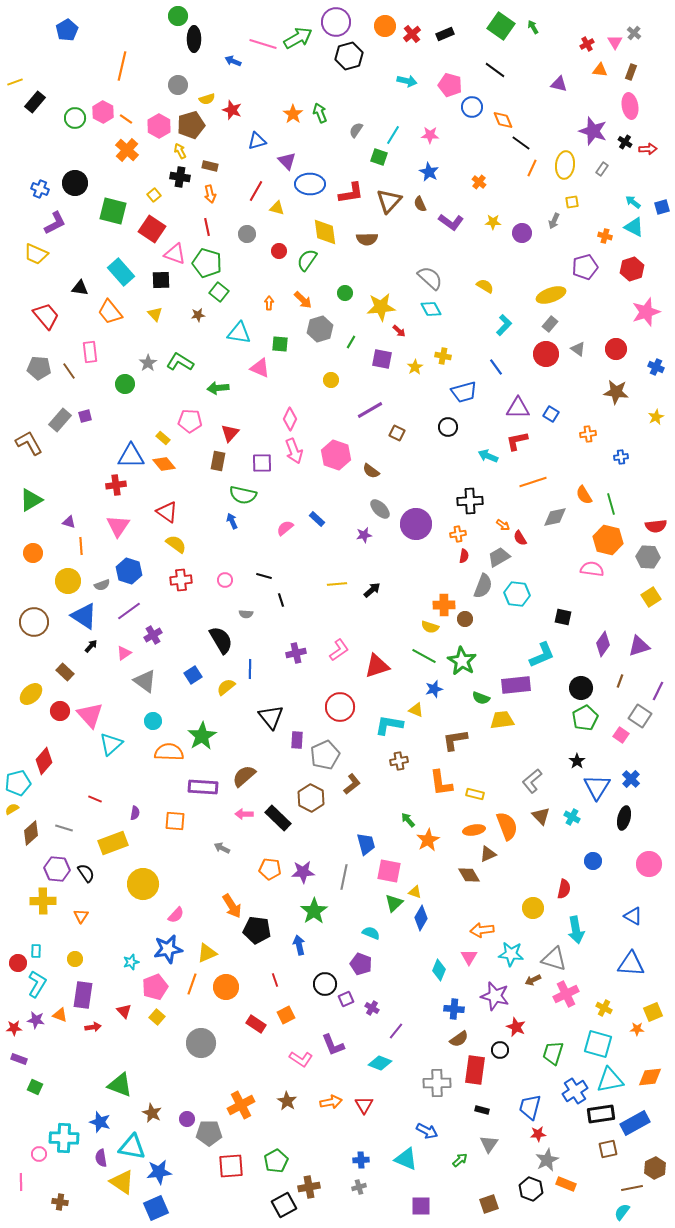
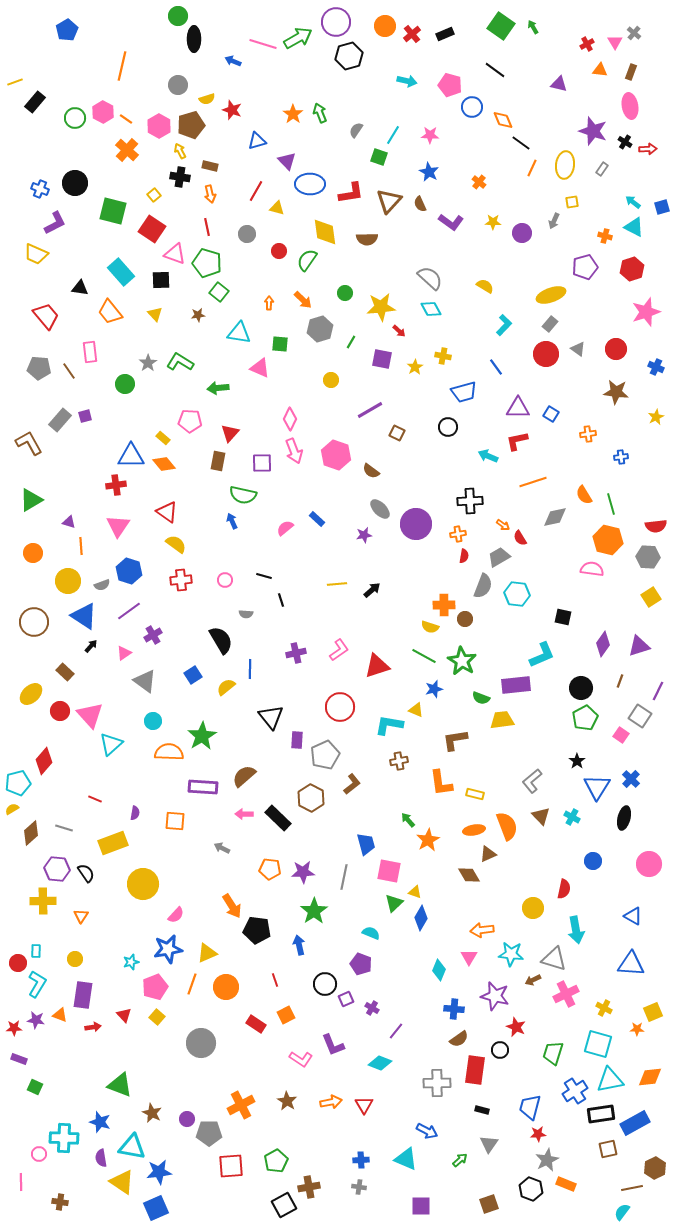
red triangle at (124, 1011): moved 4 px down
gray cross at (359, 1187): rotated 24 degrees clockwise
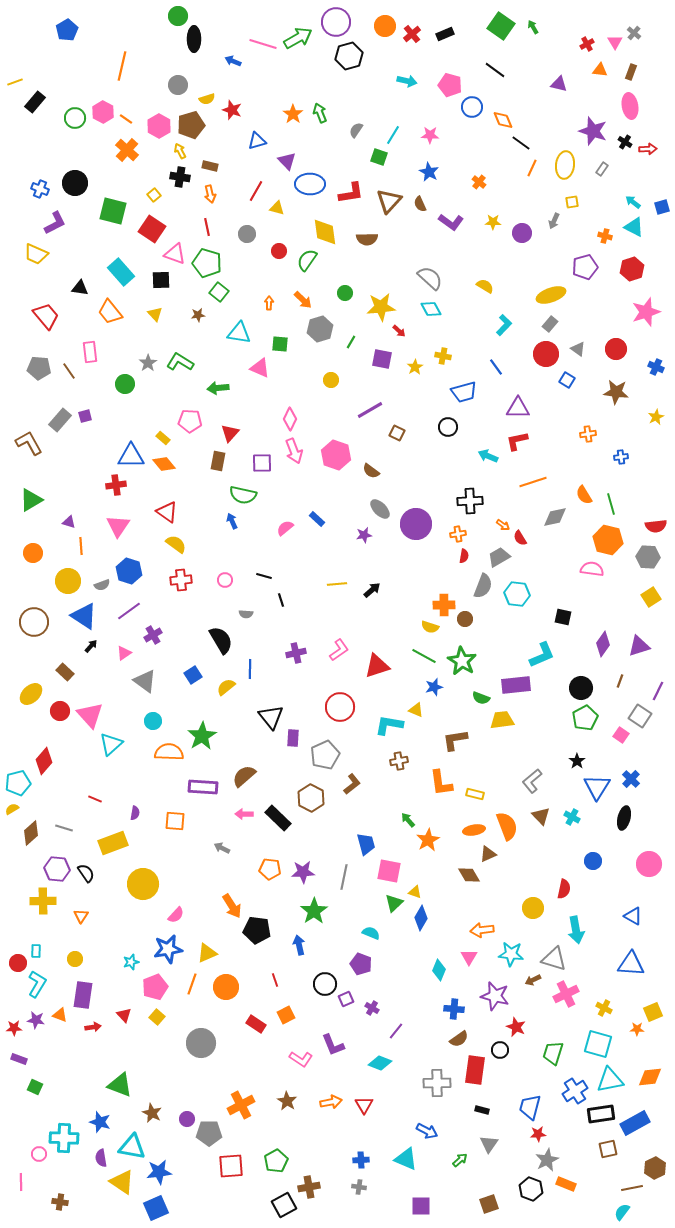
blue square at (551, 414): moved 16 px right, 34 px up
blue star at (434, 689): moved 2 px up
purple rectangle at (297, 740): moved 4 px left, 2 px up
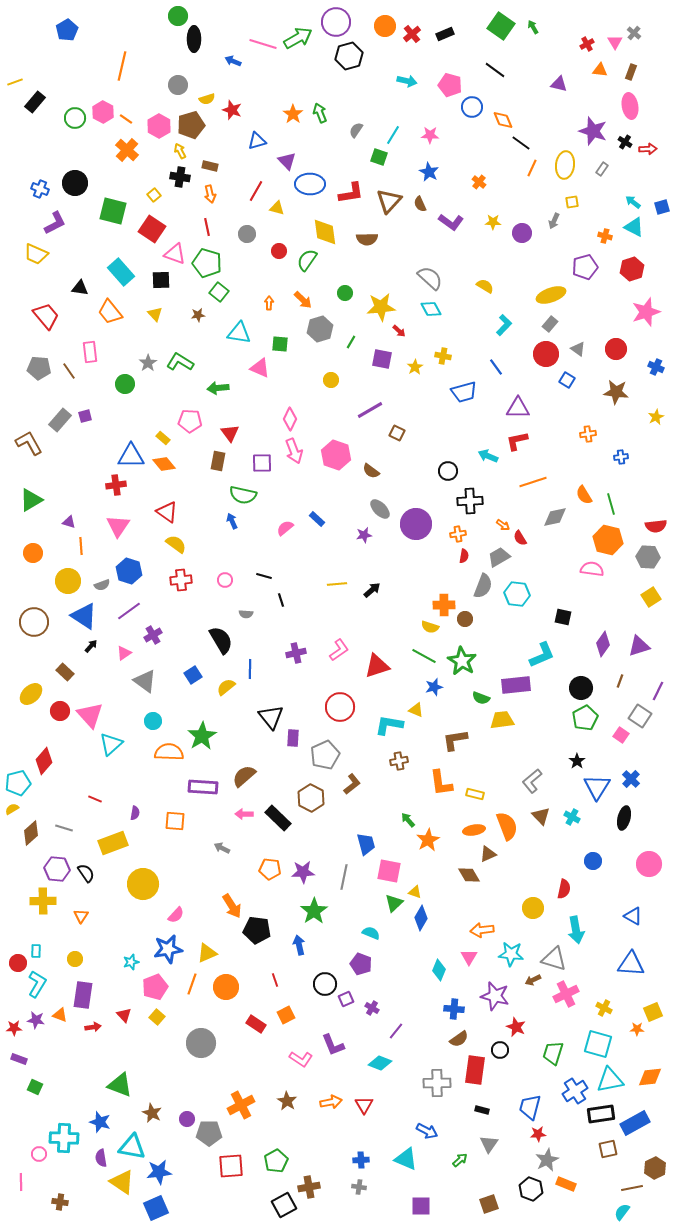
black circle at (448, 427): moved 44 px down
red triangle at (230, 433): rotated 18 degrees counterclockwise
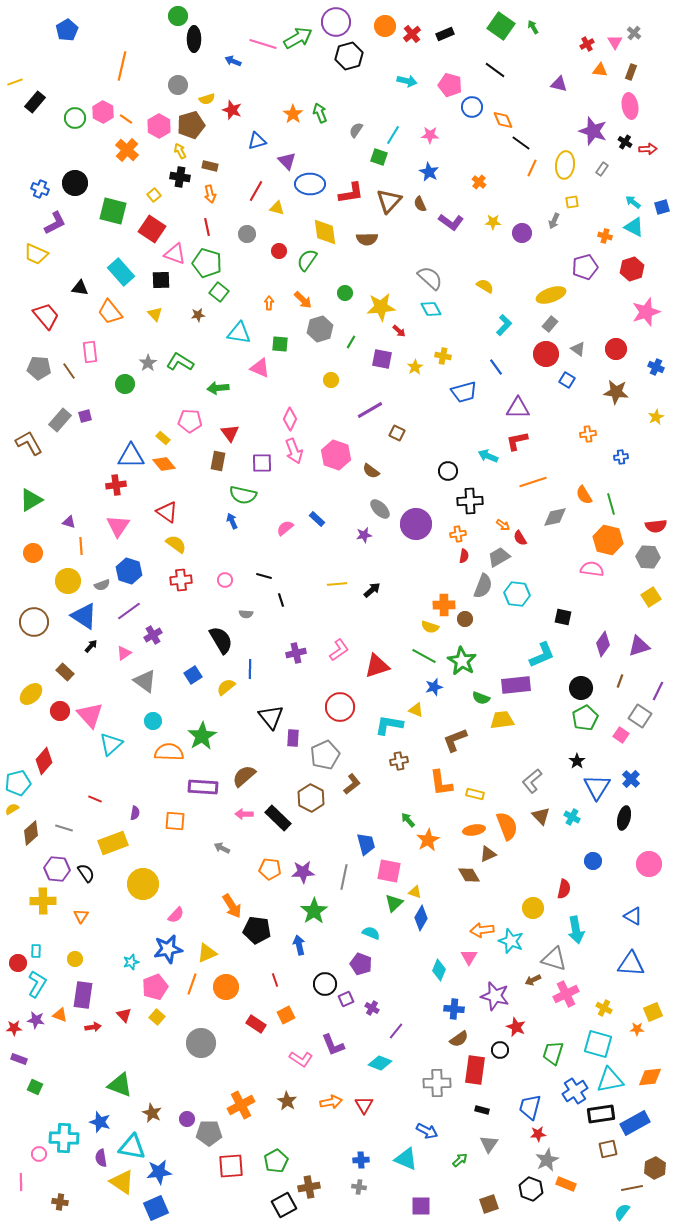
brown L-shape at (455, 740): rotated 12 degrees counterclockwise
cyan star at (511, 954): moved 13 px up; rotated 15 degrees clockwise
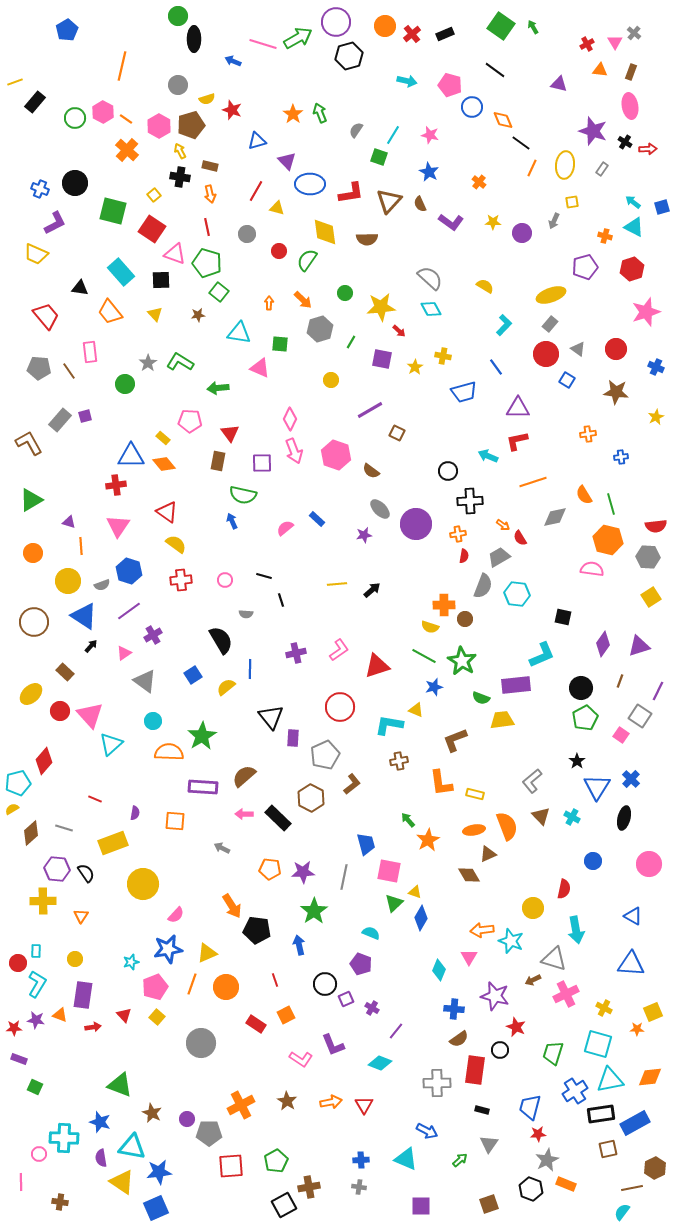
pink star at (430, 135): rotated 12 degrees clockwise
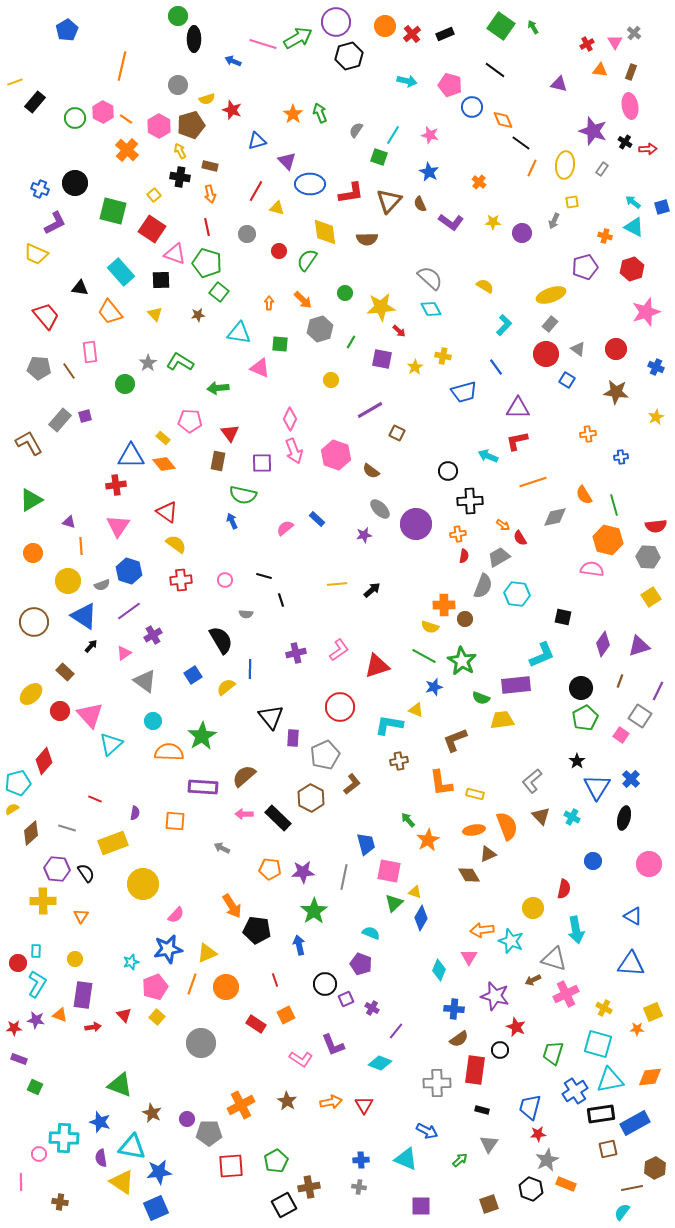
green line at (611, 504): moved 3 px right, 1 px down
gray line at (64, 828): moved 3 px right
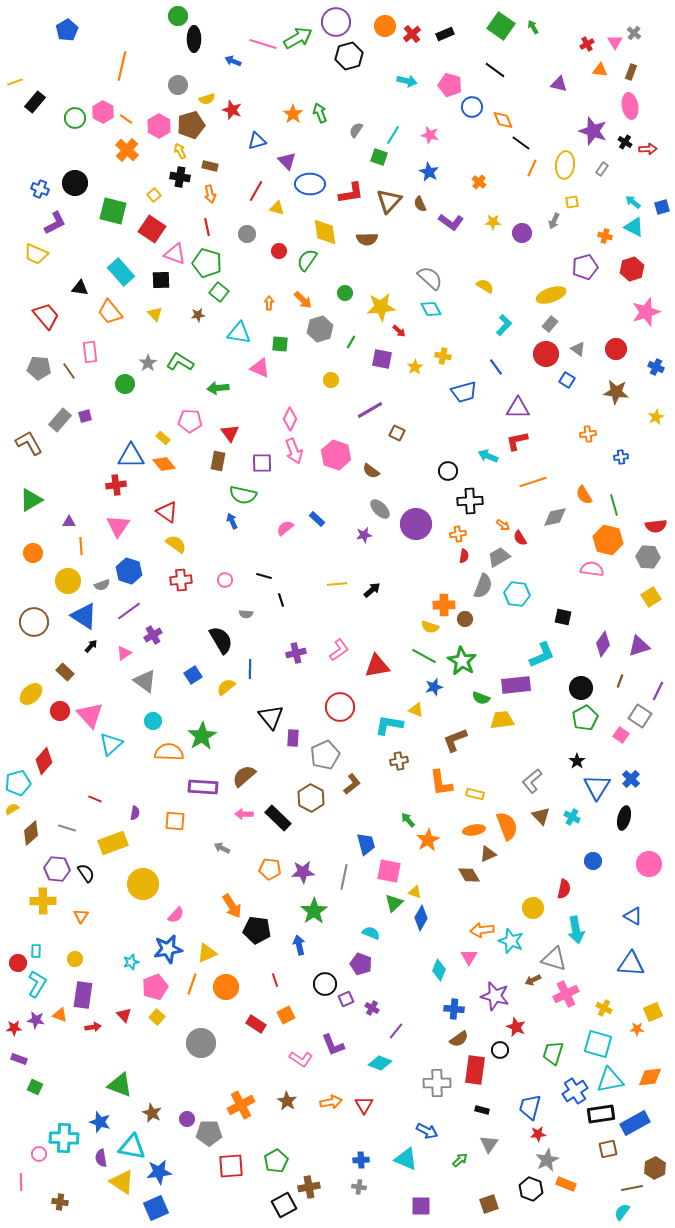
purple triangle at (69, 522): rotated 16 degrees counterclockwise
red triangle at (377, 666): rotated 8 degrees clockwise
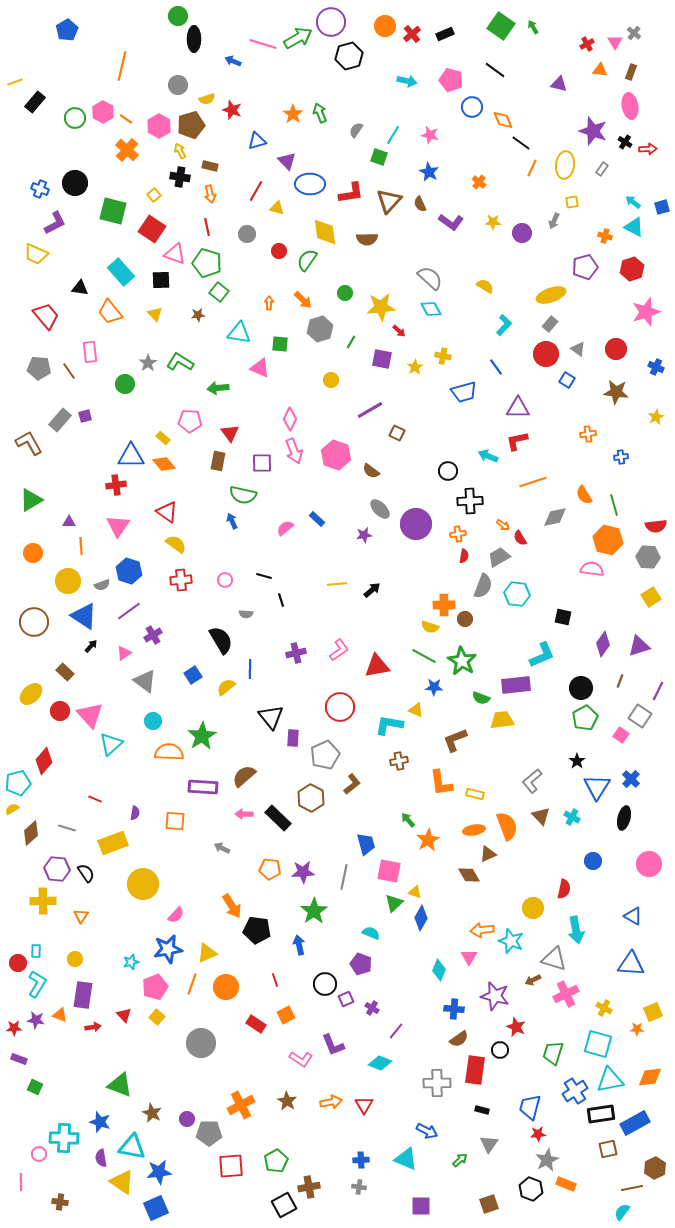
purple circle at (336, 22): moved 5 px left
pink pentagon at (450, 85): moved 1 px right, 5 px up
blue star at (434, 687): rotated 18 degrees clockwise
